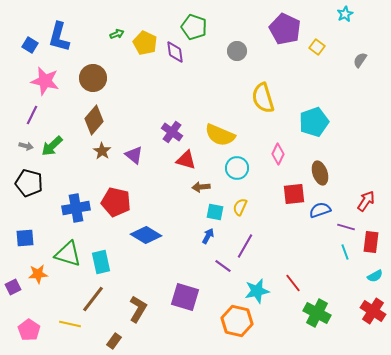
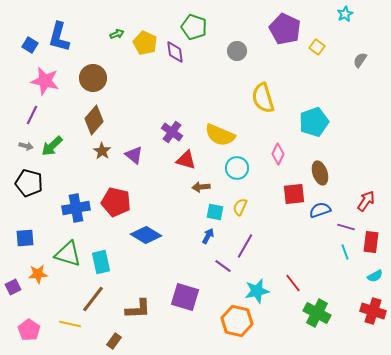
brown L-shape at (138, 309): rotated 56 degrees clockwise
red cross at (373, 311): rotated 15 degrees counterclockwise
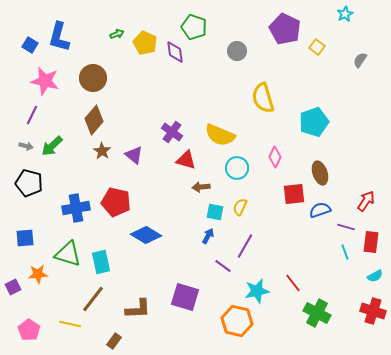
pink diamond at (278, 154): moved 3 px left, 3 px down
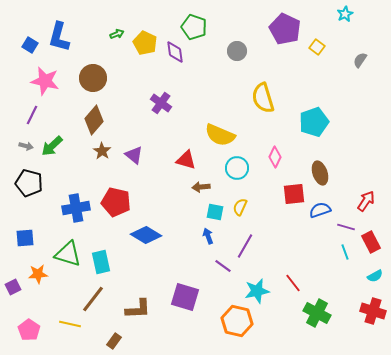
purple cross at (172, 132): moved 11 px left, 29 px up
blue arrow at (208, 236): rotated 49 degrees counterclockwise
red rectangle at (371, 242): rotated 35 degrees counterclockwise
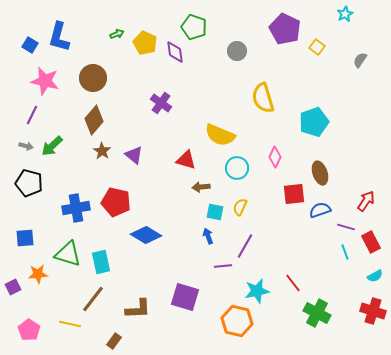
purple line at (223, 266): rotated 42 degrees counterclockwise
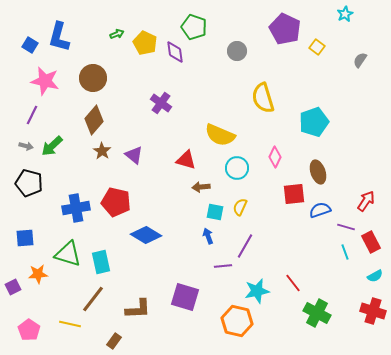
brown ellipse at (320, 173): moved 2 px left, 1 px up
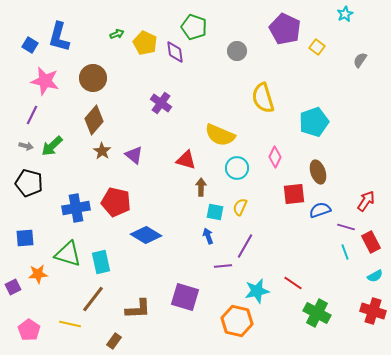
brown arrow at (201, 187): rotated 96 degrees clockwise
red line at (293, 283): rotated 18 degrees counterclockwise
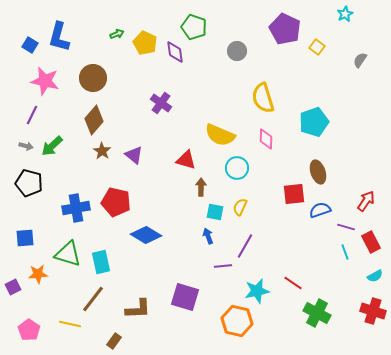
pink diamond at (275, 157): moved 9 px left, 18 px up; rotated 25 degrees counterclockwise
